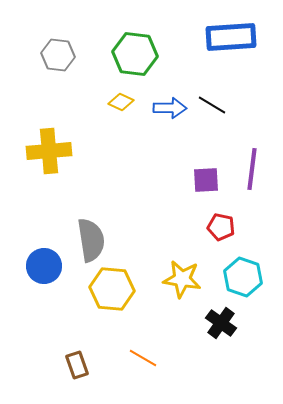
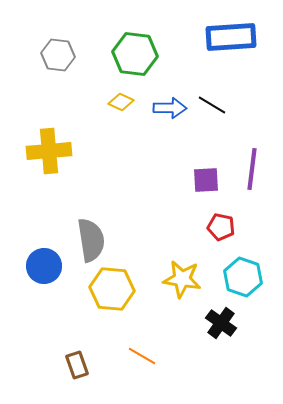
orange line: moved 1 px left, 2 px up
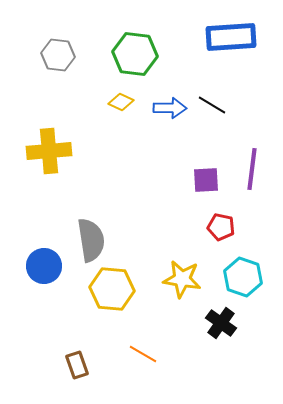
orange line: moved 1 px right, 2 px up
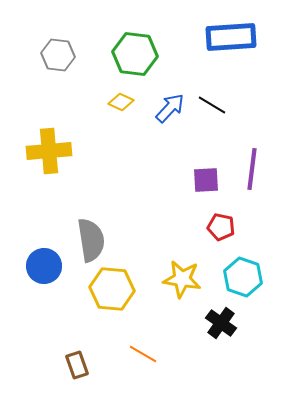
blue arrow: rotated 48 degrees counterclockwise
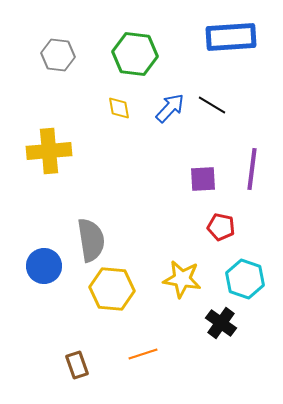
yellow diamond: moved 2 px left, 6 px down; rotated 55 degrees clockwise
purple square: moved 3 px left, 1 px up
cyan hexagon: moved 2 px right, 2 px down
orange line: rotated 48 degrees counterclockwise
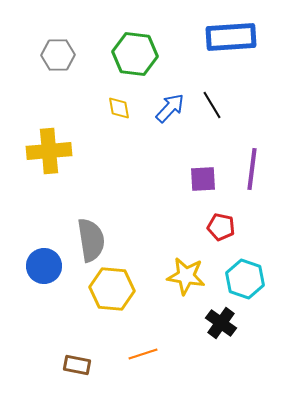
gray hexagon: rotated 8 degrees counterclockwise
black line: rotated 28 degrees clockwise
yellow star: moved 4 px right, 3 px up
brown rectangle: rotated 60 degrees counterclockwise
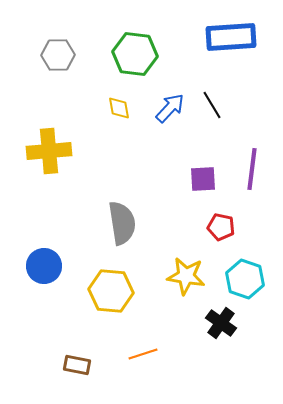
gray semicircle: moved 31 px right, 17 px up
yellow hexagon: moved 1 px left, 2 px down
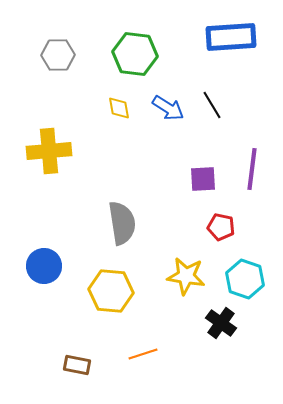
blue arrow: moved 2 px left; rotated 80 degrees clockwise
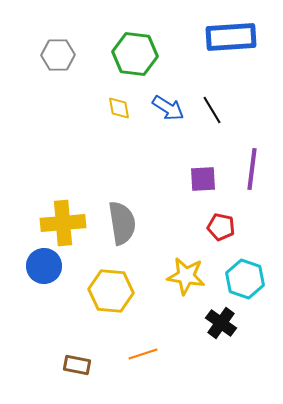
black line: moved 5 px down
yellow cross: moved 14 px right, 72 px down
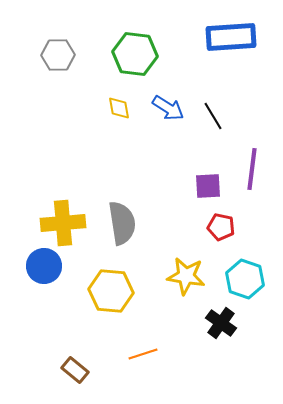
black line: moved 1 px right, 6 px down
purple square: moved 5 px right, 7 px down
brown rectangle: moved 2 px left, 5 px down; rotated 28 degrees clockwise
